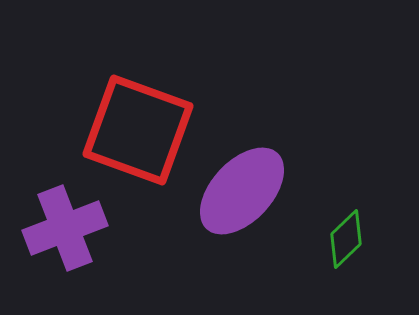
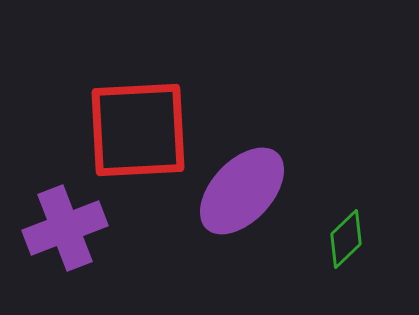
red square: rotated 23 degrees counterclockwise
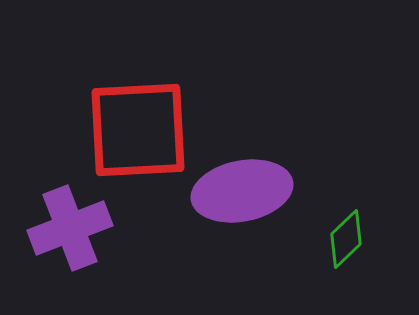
purple ellipse: rotated 36 degrees clockwise
purple cross: moved 5 px right
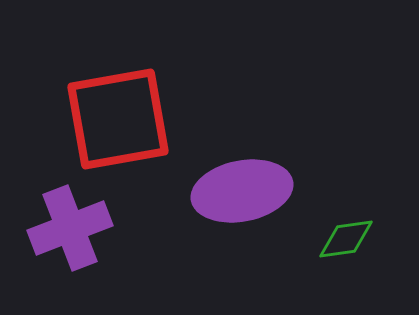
red square: moved 20 px left, 11 px up; rotated 7 degrees counterclockwise
green diamond: rotated 36 degrees clockwise
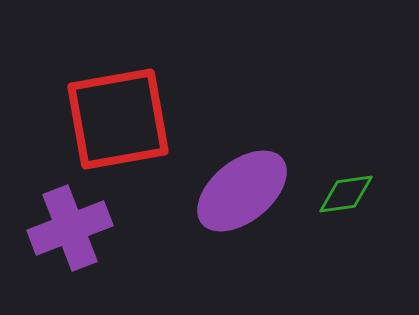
purple ellipse: rotated 28 degrees counterclockwise
green diamond: moved 45 px up
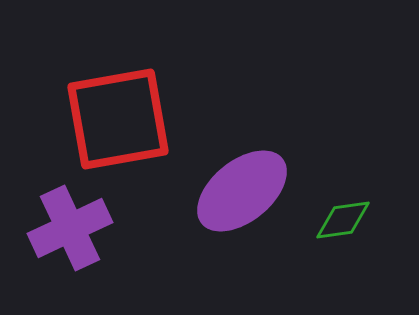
green diamond: moved 3 px left, 26 px down
purple cross: rotated 4 degrees counterclockwise
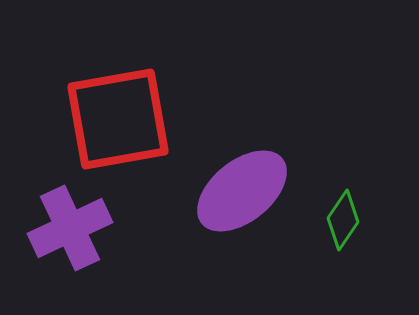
green diamond: rotated 48 degrees counterclockwise
